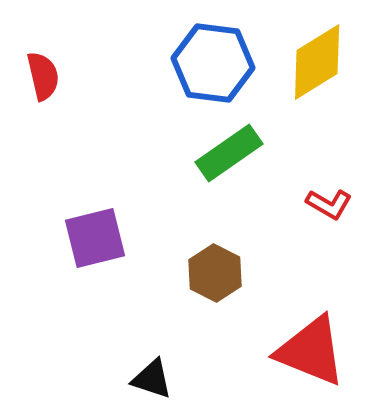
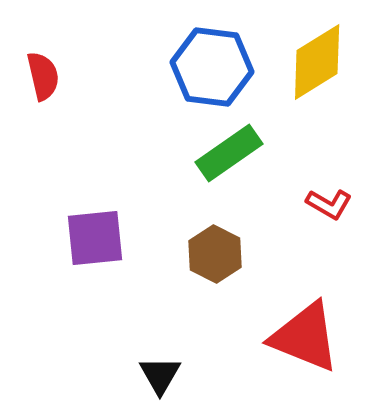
blue hexagon: moved 1 px left, 4 px down
purple square: rotated 8 degrees clockwise
brown hexagon: moved 19 px up
red triangle: moved 6 px left, 14 px up
black triangle: moved 8 px right, 4 px up; rotated 42 degrees clockwise
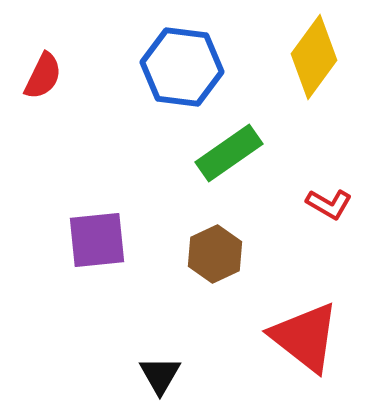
yellow diamond: moved 3 px left, 5 px up; rotated 22 degrees counterclockwise
blue hexagon: moved 30 px left
red semicircle: rotated 39 degrees clockwise
purple square: moved 2 px right, 2 px down
brown hexagon: rotated 8 degrees clockwise
red triangle: rotated 16 degrees clockwise
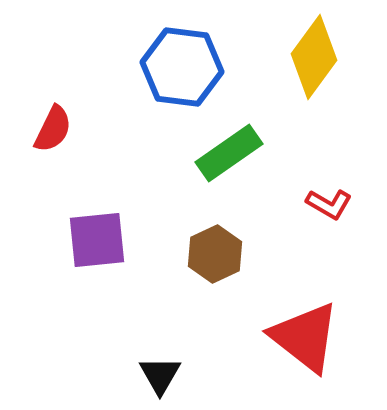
red semicircle: moved 10 px right, 53 px down
